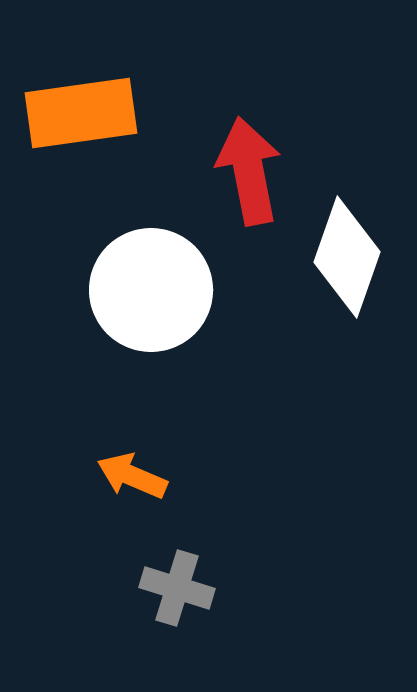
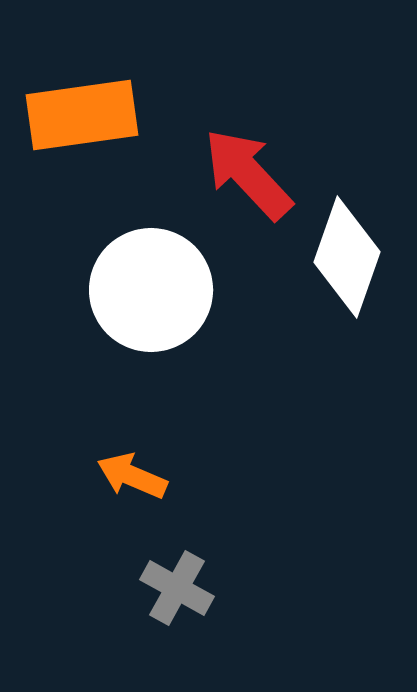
orange rectangle: moved 1 px right, 2 px down
red arrow: moved 1 px left, 3 px down; rotated 32 degrees counterclockwise
gray cross: rotated 12 degrees clockwise
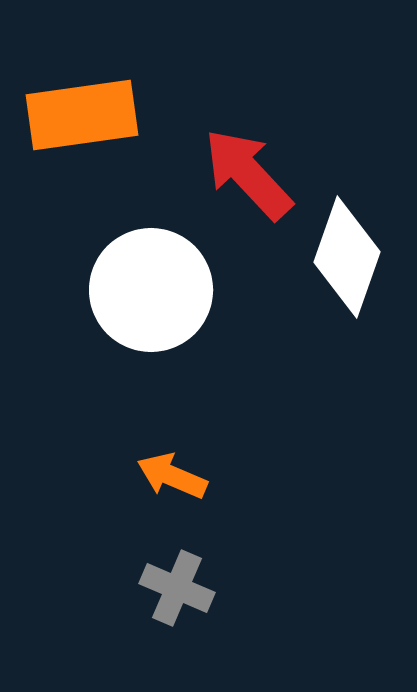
orange arrow: moved 40 px right
gray cross: rotated 6 degrees counterclockwise
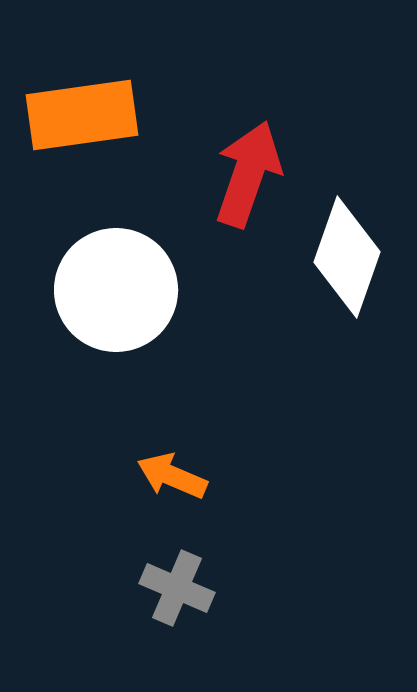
red arrow: rotated 62 degrees clockwise
white circle: moved 35 px left
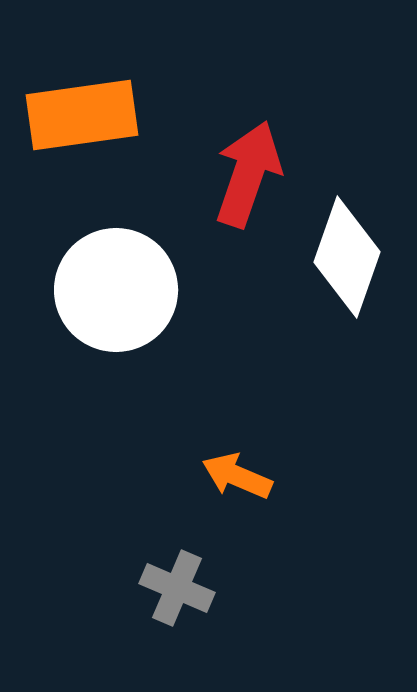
orange arrow: moved 65 px right
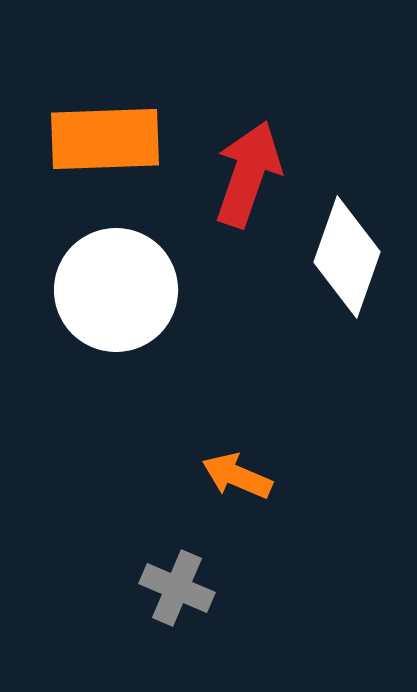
orange rectangle: moved 23 px right, 24 px down; rotated 6 degrees clockwise
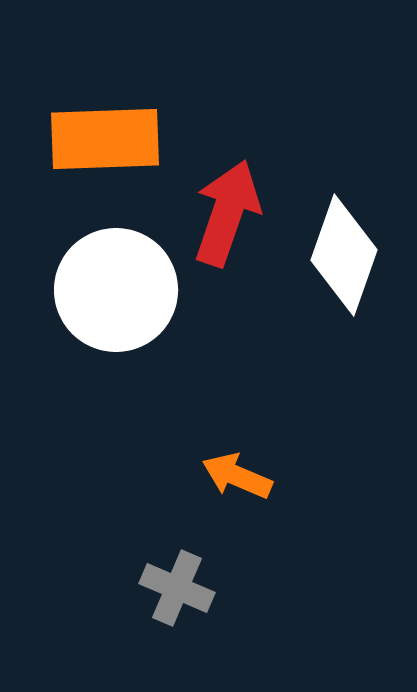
red arrow: moved 21 px left, 39 px down
white diamond: moved 3 px left, 2 px up
